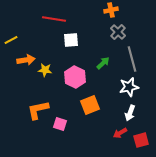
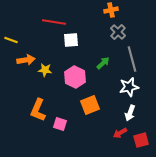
red line: moved 3 px down
yellow line: rotated 48 degrees clockwise
orange L-shape: rotated 55 degrees counterclockwise
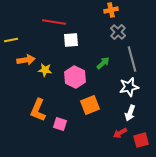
yellow line: rotated 32 degrees counterclockwise
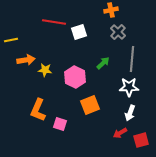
white square: moved 8 px right, 8 px up; rotated 14 degrees counterclockwise
gray line: rotated 20 degrees clockwise
white star: rotated 12 degrees clockwise
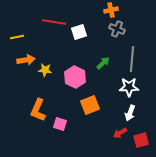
gray cross: moved 1 px left, 3 px up; rotated 21 degrees counterclockwise
yellow line: moved 6 px right, 3 px up
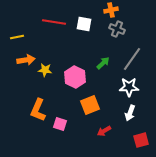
white square: moved 5 px right, 8 px up; rotated 28 degrees clockwise
gray line: rotated 30 degrees clockwise
red arrow: moved 16 px left, 2 px up
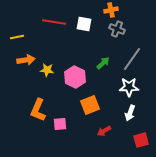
yellow star: moved 2 px right
pink square: rotated 24 degrees counterclockwise
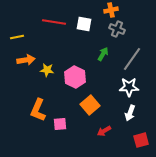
green arrow: moved 9 px up; rotated 16 degrees counterclockwise
orange square: rotated 18 degrees counterclockwise
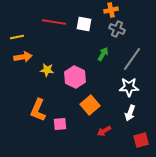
orange arrow: moved 3 px left, 3 px up
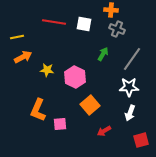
orange cross: rotated 16 degrees clockwise
orange arrow: rotated 18 degrees counterclockwise
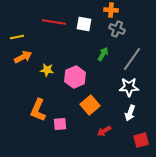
pink hexagon: rotated 10 degrees clockwise
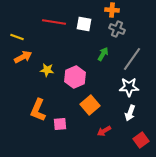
orange cross: moved 1 px right
yellow line: rotated 32 degrees clockwise
red square: rotated 21 degrees counterclockwise
